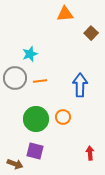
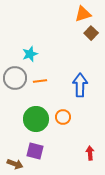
orange triangle: moved 18 px right; rotated 12 degrees counterclockwise
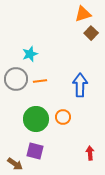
gray circle: moved 1 px right, 1 px down
brown arrow: rotated 14 degrees clockwise
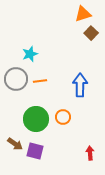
brown arrow: moved 20 px up
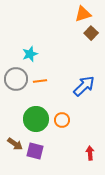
blue arrow: moved 4 px right, 1 px down; rotated 45 degrees clockwise
orange circle: moved 1 px left, 3 px down
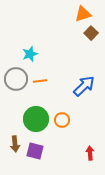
brown arrow: rotated 49 degrees clockwise
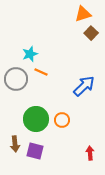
orange line: moved 1 px right, 9 px up; rotated 32 degrees clockwise
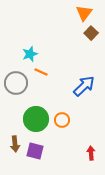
orange triangle: moved 1 px right, 1 px up; rotated 36 degrees counterclockwise
gray circle: moved 4 px down
red arrow: moved 1 px right
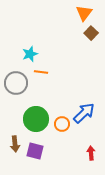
orange line: rotated 16 degrees counterclockwise
blue arrow: moved 27 px down
orange circle: moved 4 px down
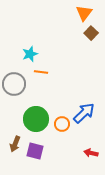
gray circle: moved 2 px left, 1 px down
brown arrow: rotated 28 degrees clockwise
red arrow: rotated 72 degrees counterclockwise
